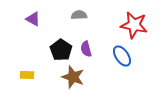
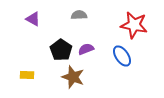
purple semicircle: rotated 84 degrees clockwise
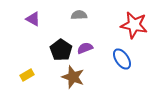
purple semicircle: moved 1 px left, 1 px up
blue ellipse: moved 3 px down
yellow rectangle: rotated 32 degrees counterclockwise
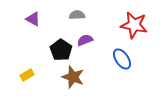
gray semicircle: moved 2 px left
purple semicircle: moved 8 px up
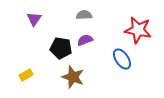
gray semicircle: moved 7 px right
purple triangle: moved 1 px right; rotated 35 degrees clockwise
red star: moved 4 px right, 5 px down
black pentagon: moved 2 px up; rotated 25 degrees counterclockwise
yellow rectangle: moved 1 px left
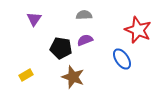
red star: rotated 12 degrees clockwise
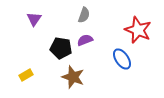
gray semicircle: rotated 112 degrees clockwise
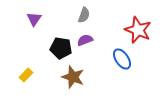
yellow rectangle: rotated 16 degrees counterclockwise
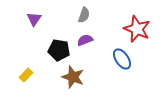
red star: moved 1 px left, 1 px up
black pentagon: moved 2 px left, 2 px down
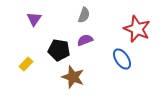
yellow rectangle: moved 11 px up
